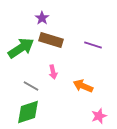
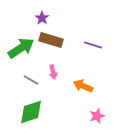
gray line: moved 6 px up
green diamond: moved 3 px right
pink star: moved 2 px left
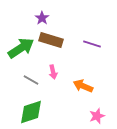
purple line: moved 1 px left, 1 px up
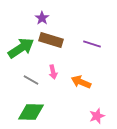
orange arrow: moved 2 px left, 4 px up
green diamond: rotated 20 degrees clockwise
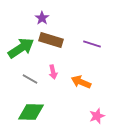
gray line: moved 1 px left, 1 px up
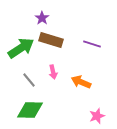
gray line: moved 1 px left, 1 px down; rotated 21 degrees clockwise
green diamond: moved 1 px left, 2 px up
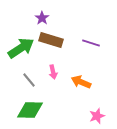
purple line: moved 1 px left, 1 px up
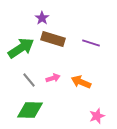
brown rectangle: moved 2 px right, 1 px up
pink arrow: moved 6 px down; rotated 96 degrees counterclockwise
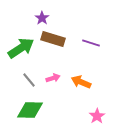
pink star: rotated 14 degrees counterclockwise
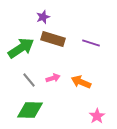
purple star: moved 1 px right, 1 px up; rotated 16 degrees clockwise
